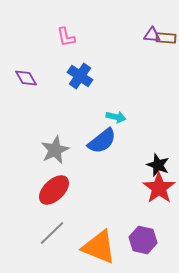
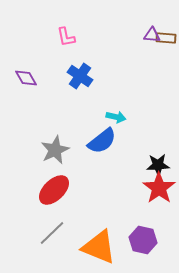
black star: rotated 25 degrees counterclockwise
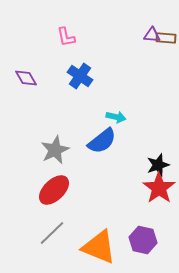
black star: rotated 15 degrees counterclockwise
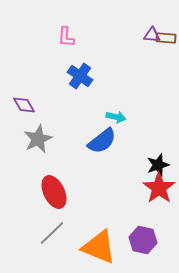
pink L-shape: rotated 15 degrees clockwise
purple diamond: moved 2 px left, 27 px down
gray star: moved 17 px left, 11 px up
red ellipse: moved 2 px down; rotated 72 degrees counterclockwise
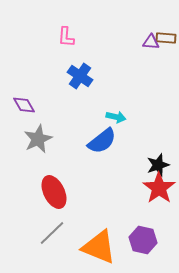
purple triangle: moved 1 px left, 7 px down
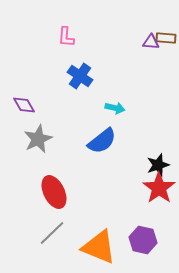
cyan arrow: moved 1 px left, 9 px up
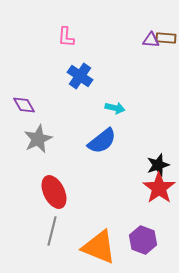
purple triangle: moved 2 px up
gray line: moved 2 px up; rotated 32 degrees counterclockwise
purple hexagon: rotated 8 degrees clockwise
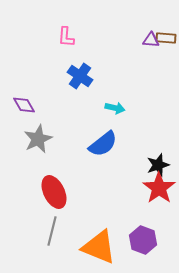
blue semicircle: moved 1 px right, 3 px down
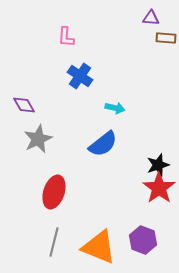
purple triangle: moved 22 px up
red ellipse: rotated 44 degrees clockwise
gray line: moved 2 px right, 11 px down
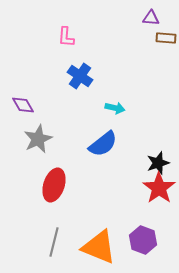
purple diamond: moved 1 px left
black star: moved 2 px up
red ellipse: moved 7 px up
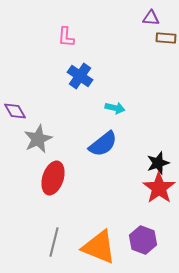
purple diamond: moved 8 px left, 6 px down
red ellipse: moved 1 px left, 7 px up
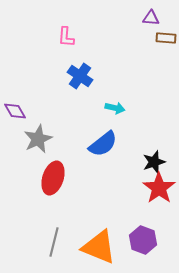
black star: moved 4 px left, 1 px up
